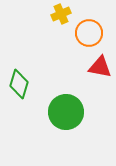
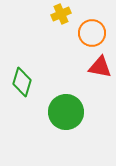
orange circle: moved 3 px right
green diamond: moved 3 px right, 2 px up
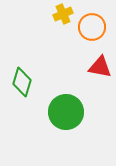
yellow cross: moved 2 px right
orange circle: moved 6 px up
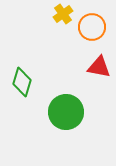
yellow cross: rotated 12 degrees counterclockwise
red triangle: moved 1 px left
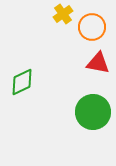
red triangle: moved 1 px left, 4 px up
green diamond: rotated 48 degrees clockwise
green circle: moved 27 px right
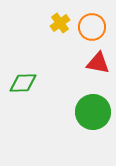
yellow cross: moved 3 px left, 9 px down
green diamond: moved 1 px right, 1 px down; rotated 24 degrees clockwise
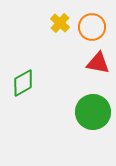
yellow cross: rotated 12 degrees counterclockwise
green diamond: rotated 28 degrees counterclockwise
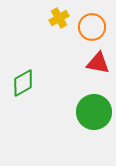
yellow cross: moved 1 px left, 5 px up; rotated 18 degrees clockwise
green circle: moved 1 px right
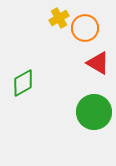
orange circle: moved 7 px left, 1 px down
red triangle: rotated 20 degrees clockwise
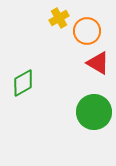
orange circle: moved 2 px right, 3 px down
